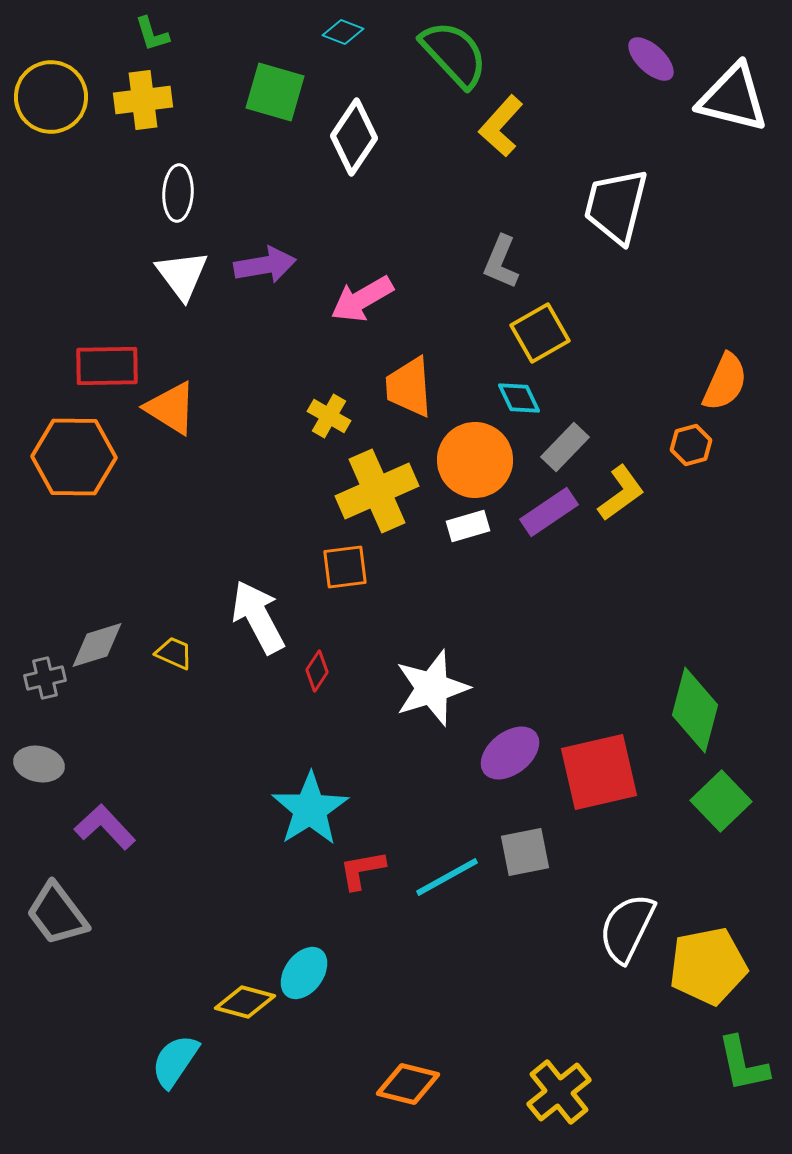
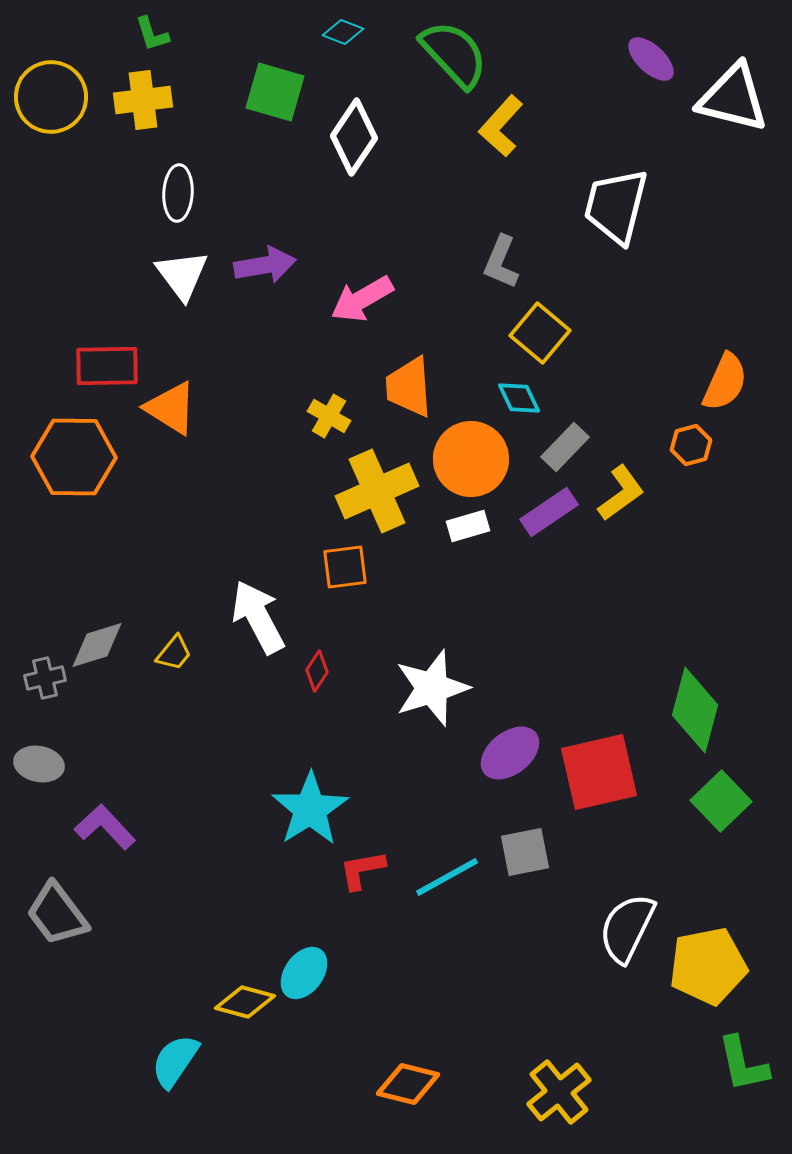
yellow square at (540, 333): rotated 20 degrees counterclockwise
orange circle at (475, 460): moved 4 px left, 1 px up
yellow trapezoid at (174, 653): rotated 105 degrees clockwise
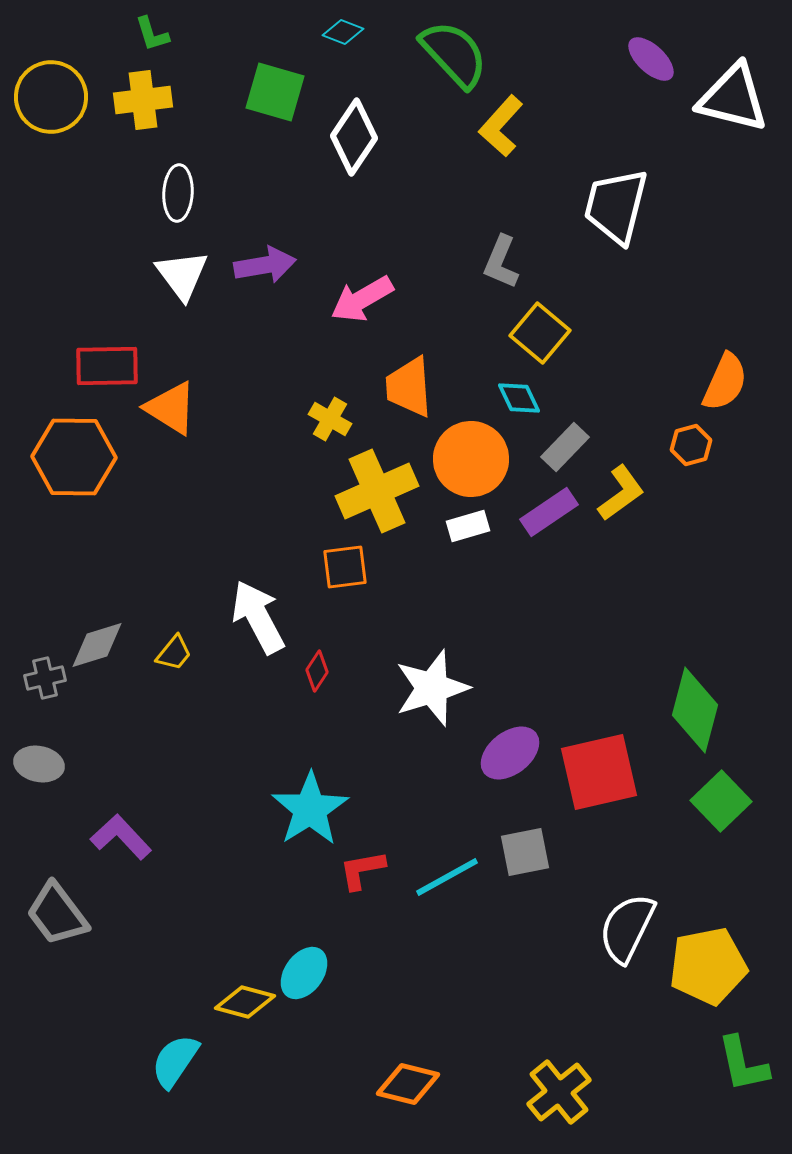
yellow cross at (329, 416): moved 1 px right, 3 px down
purple L-shape at (105, 827): moved 16 px right, 10 px down
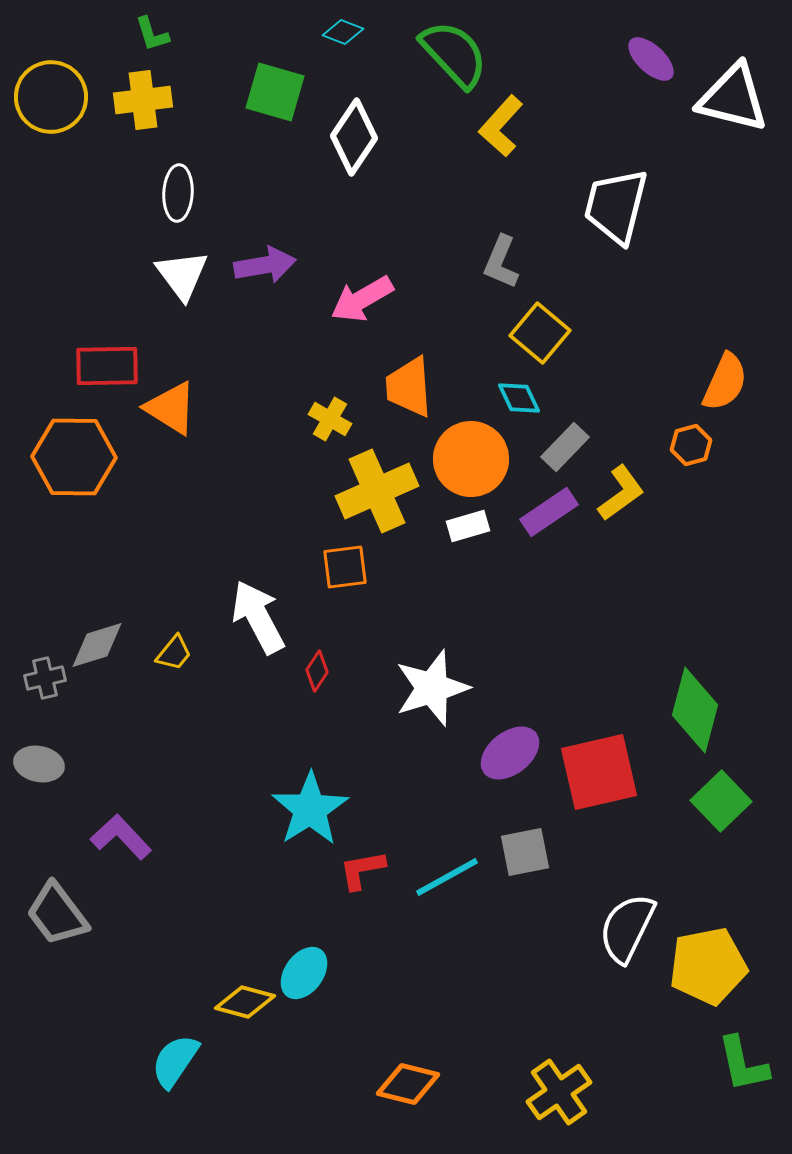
yellow cross at (559, 1092): rotated 4 degrees clockwise
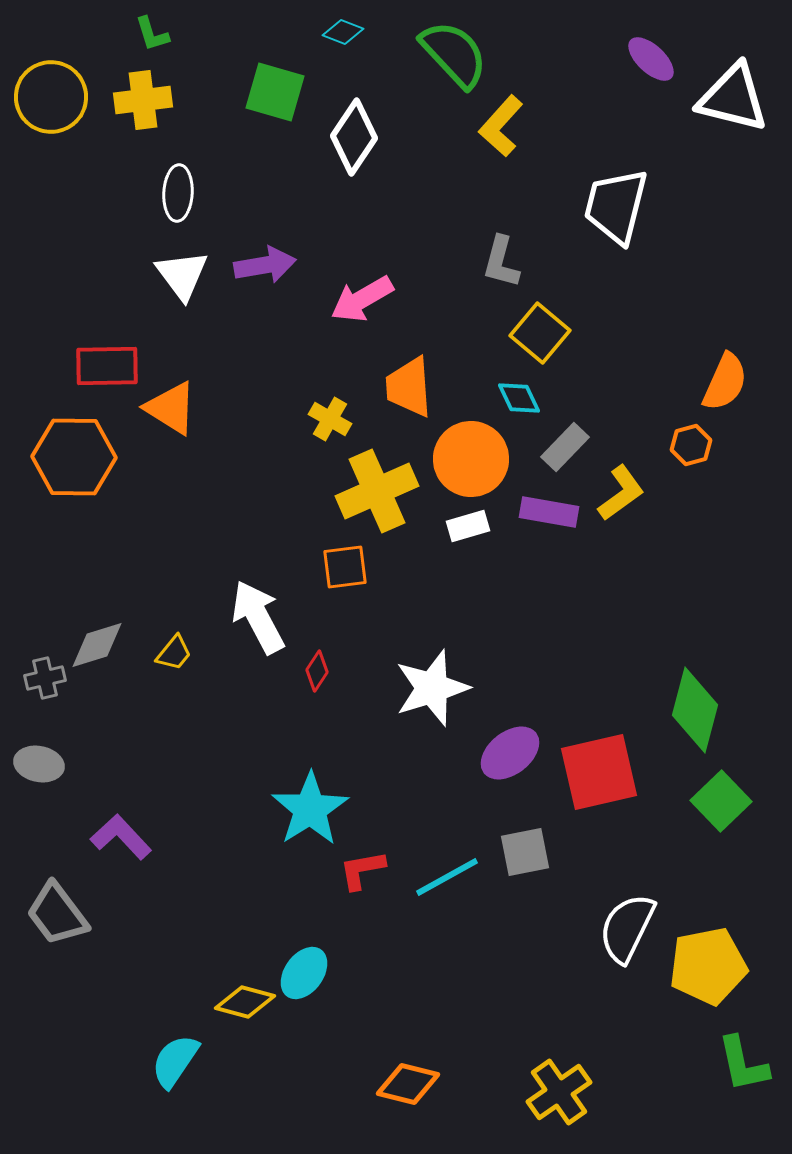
gray L-shape at (501, 262): rotated 8 degrees counterclockwise
purple rectangle at (549, 512): rotated 44 degrees clockwise
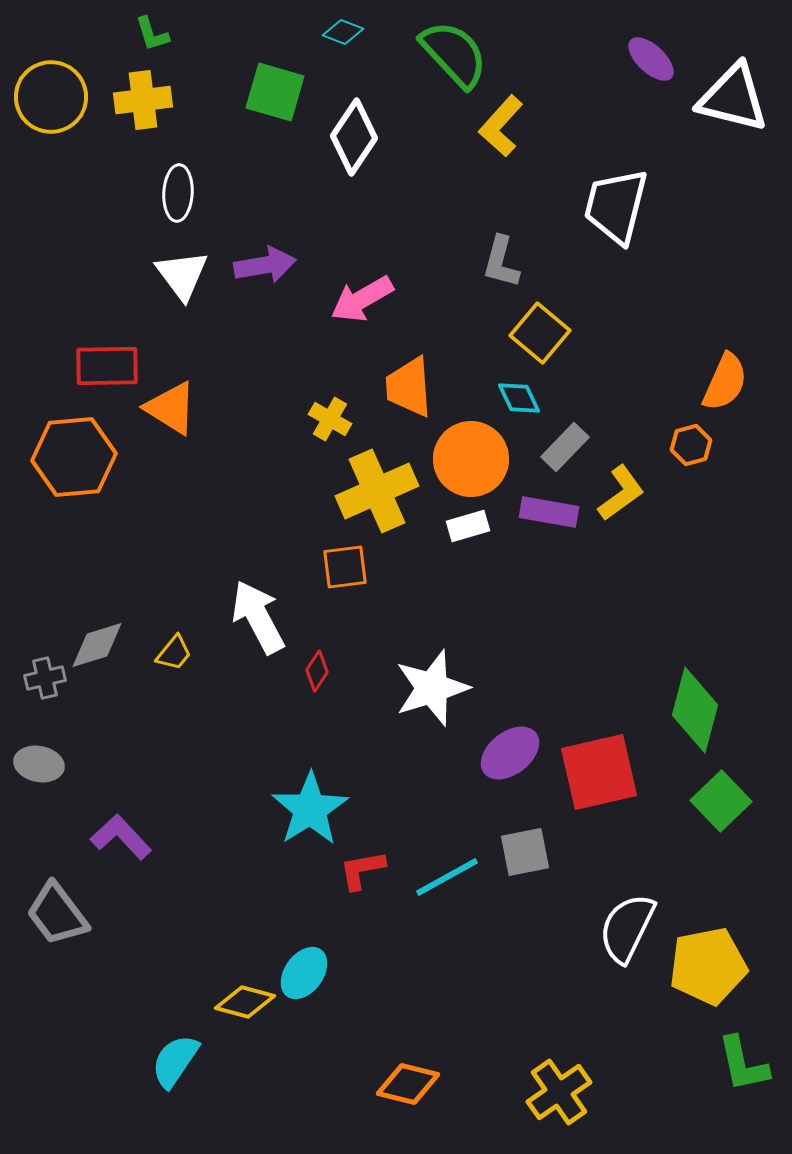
orange hexagon at (74, 457): rotated 6 degrees counterclockwise
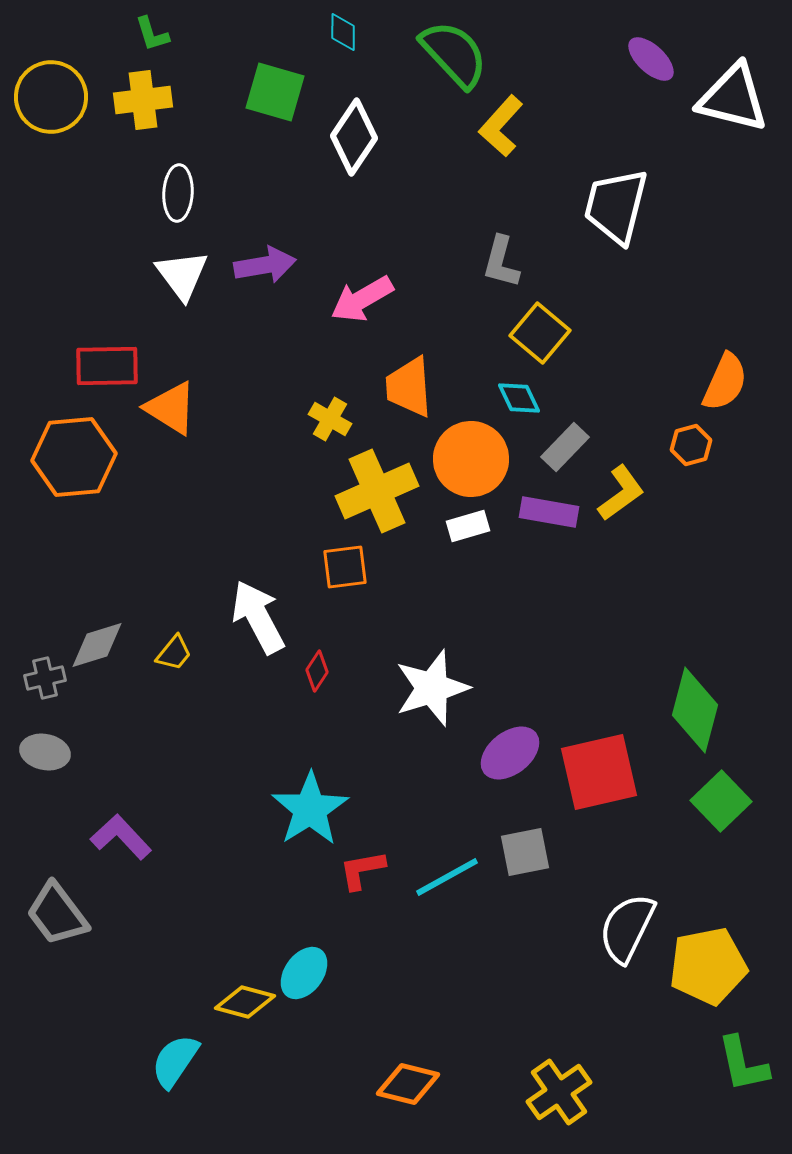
cyan diamond at (343, 32): rotated 69 degrees clockwise
gray ellipse at (39, 764): moved 6 px right, 12 px up
